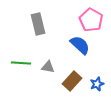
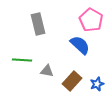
green line: moved 1 px right, 3 px up
gray triangle: moved 1 px left, 4 px down
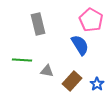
blue semicircle: rotated 15 degrees clockwise
blue star: rotated 16 degrees counterclockwise
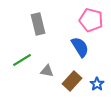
pink pentagon: rotated 15 degrees counterclockwise
blue semicircle: moved 2 px down
green line: rotated 36 degrees counterclockwise
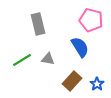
gray triangle: moved 1 px right, 12 px up
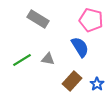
gray rectangle: moved 5 px up; rotated 45 degrees counterclockwise
